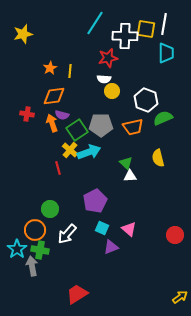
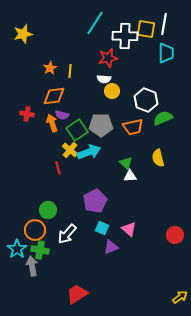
green circle: moved 2 px left, 1 px down
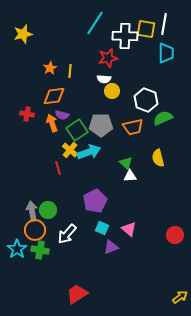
gray arrow: moved 55 px up
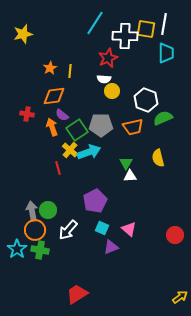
red star: rotated 12 degrees counterclockwise
purple semicircle: rotated 24 degrees clockwise
orange arrow: moved 4 px down
green triangle: rotated 16 degrees clockwise
white arrow: moved 1 px right, 4 px up
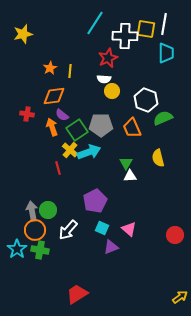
orange trapezoid: moved 1 px left, 1 px down; rotated 80 degrees clockwise
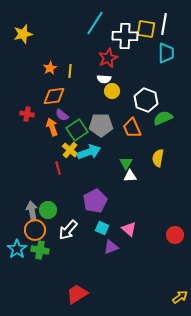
yellow semicircle: rotated 24 degrees clockwise
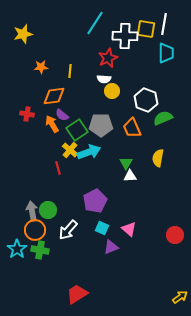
orange star: moved 9 px left, 1 px up; rotated 24 degrees clockwise
orange arrow: moved 3 px up; rotated 12 degrees counterclockwise
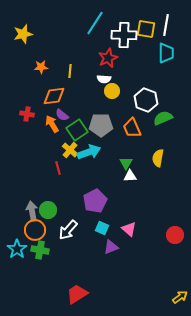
white line: moved 2 px right, 1 px down
white cross: moved 1 px left, 1 px up
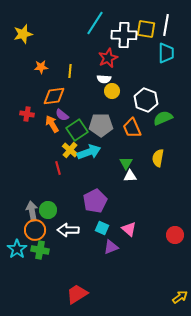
white arrow: rotated 50 degrees clockwise
